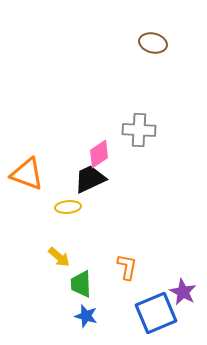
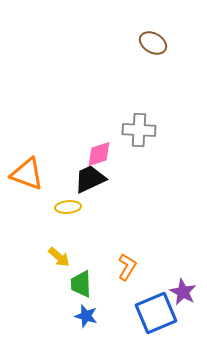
brown ellipse: rotated 16 degrees clockwise
pink diamond: rotated 16 degrees clockwise
orange L-shape: rotated 20 degrees clockwise
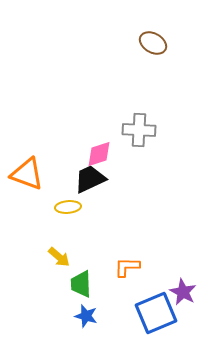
orange L-shape: rotated 120 degrees counterclockwise
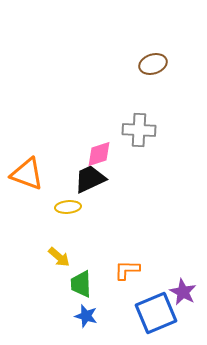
brown ellipse: moved 21 px down; rotated 48 degrees counterclockwise
orange L-shape: moved 3 px down
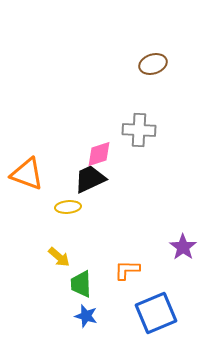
purple star: moved 45 px up; rotated 8 degrees clockwise
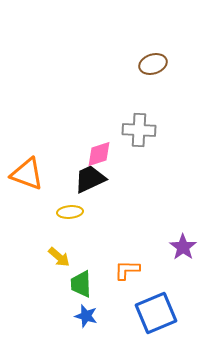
yellow ellipse: moved 2 px right, 5 px down
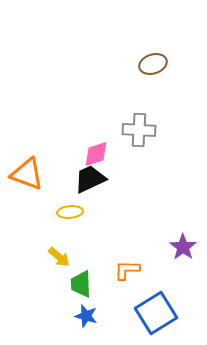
pink diamond: moved 3 px left
blue square: rotated 9 degrees counterclockwise
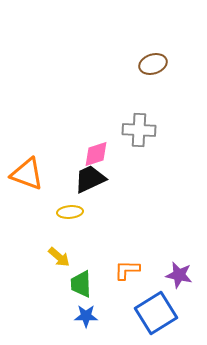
purple star: moved 4 px left, 28 px down; rotated 24 degrees counterclockwise
blue star: rotated 15 degrees counterclockwise
